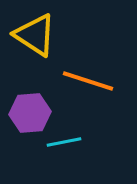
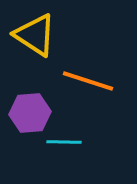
cyan line: rotated 12 degrees clockwise
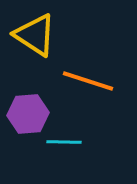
purple hexagon: moved 2 px left, 1 px down
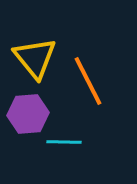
yellow triangle: moved 23 px down; rotated 18 degrees clockwise
orange line: rotated 45 degrees clockwise
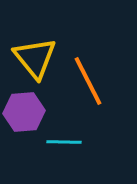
purple hexagon: moved 4 px left, 2 px up
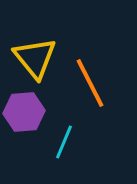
orange line: moved 2 px right, 2 px down
cyan line: rotated 68 degrees counterclockwise
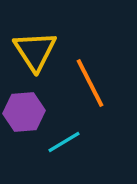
yellow triangle: moved 7 px up; rotated 6 degrees clockwise
cyan line: rotated 36 degrees clockwise
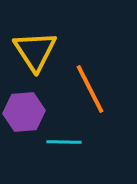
orange line: moved 6 px down
cyan line: rotated 32 degrees clockwise
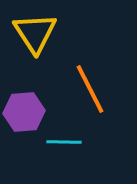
yellow triangle: moved 18 px up
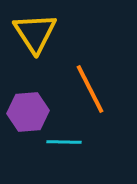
purple hexagon: moved 4 px right
